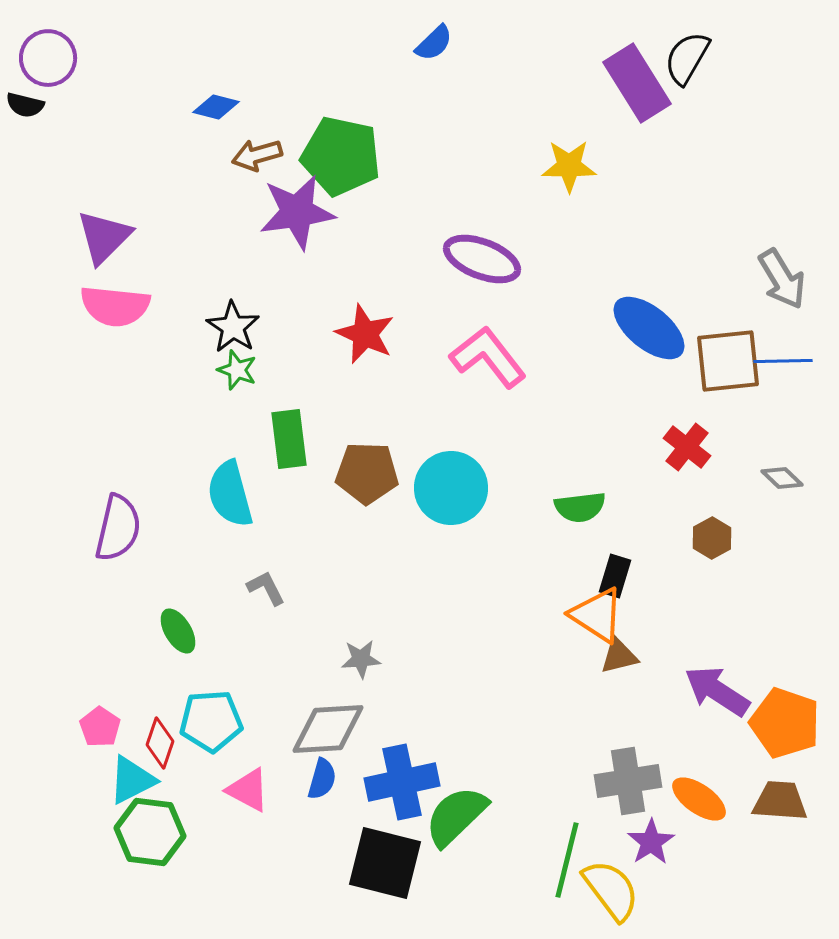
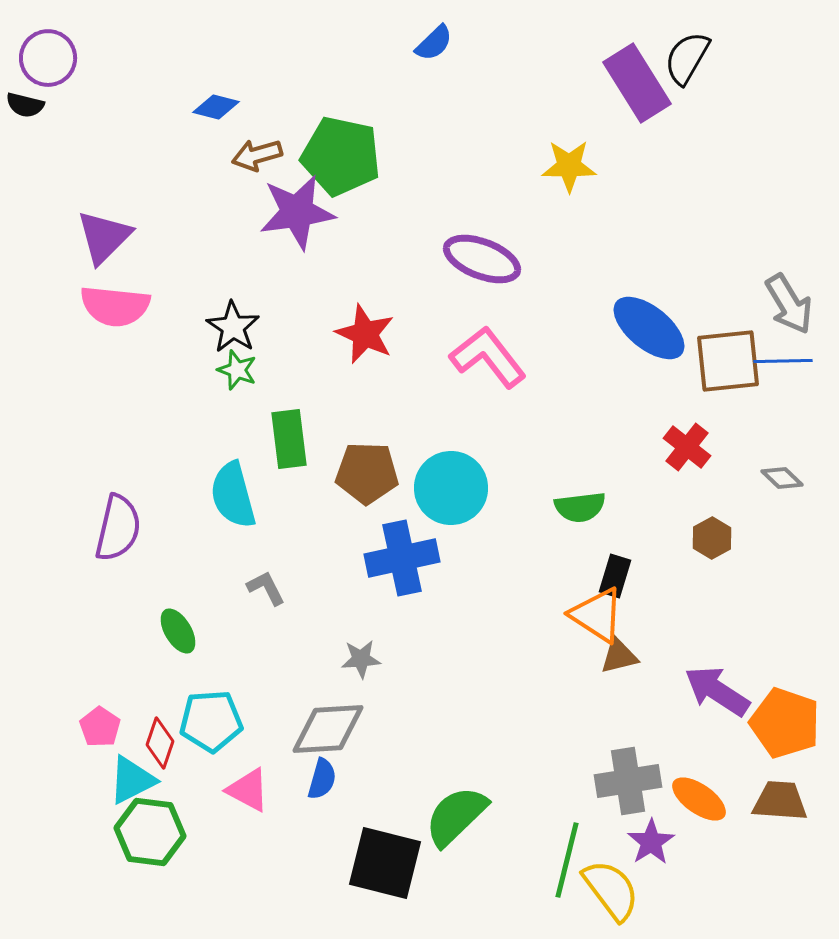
gray arrow at (782, 279): moved 7 px right, 25 px down
cyan semicircle at (230, 494): moved 3 px right, 1 px down
blue cross at (402, 782): moved 224 px up
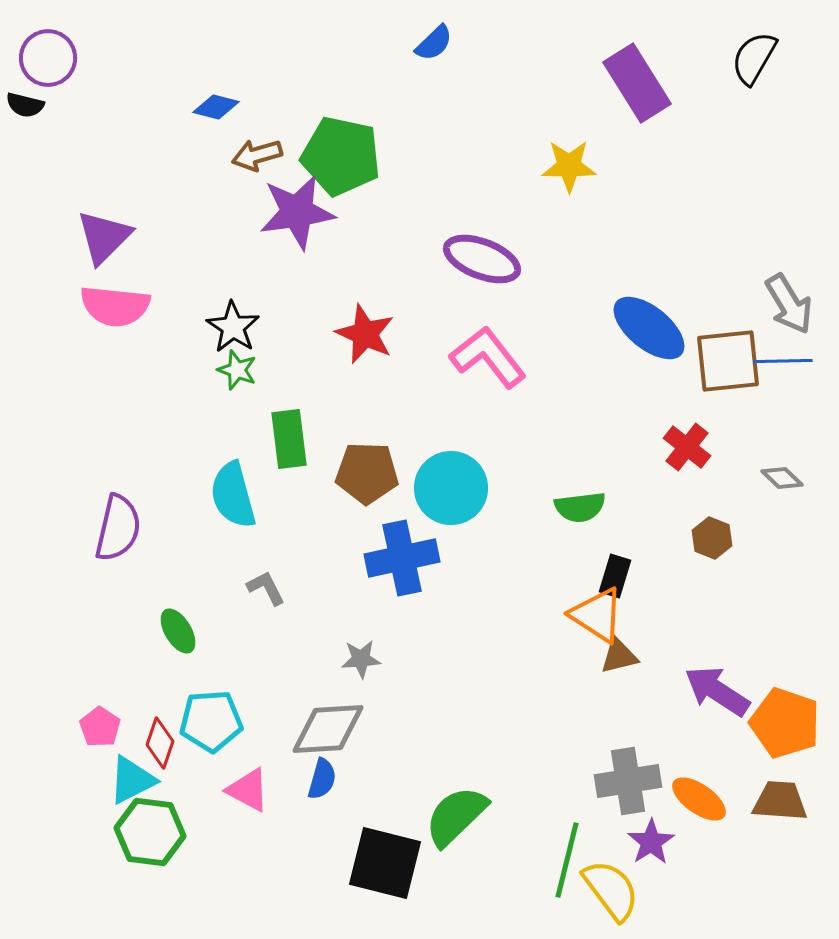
black semicircle at (687, 58): moved 67 px right
brown hexagon at (712, 538): rotated 9 degrees counterclockwise
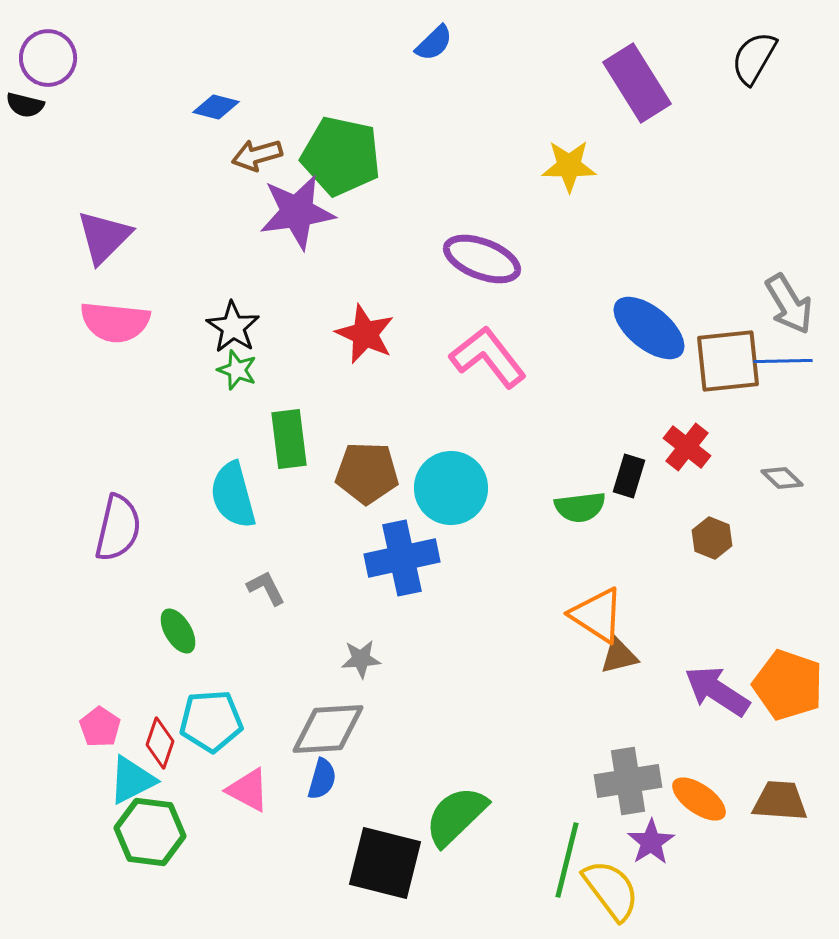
pink semicircle at (115, 306): moved 16 px down
black rectangle at (615, 576): moved 14 px right, 100 px up
orange pentagon at (785, 723): moved 3 px right, 38 px up
